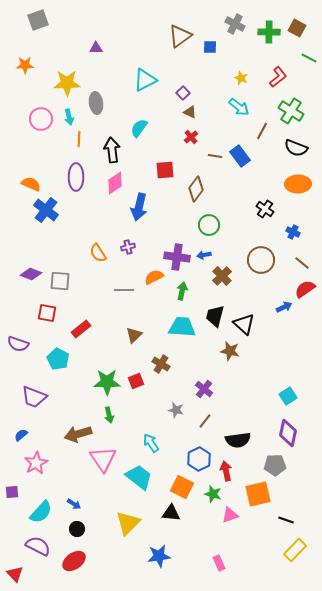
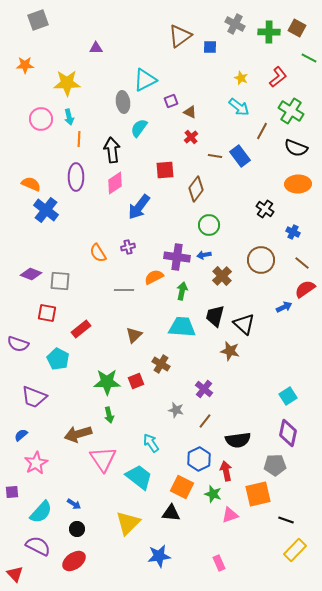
purple square at (183, 93): moved 12 px left, 8 px down; rotated 24 degrees clockwise
gray ellipse at (96, 103): moved 27 px right, 1 px up
blue arrow at (139, 207): rotated 24 degrees clockwise
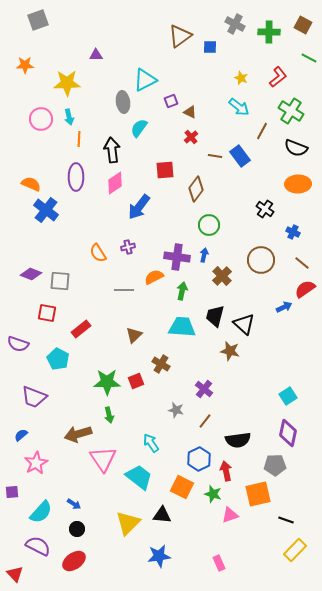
brown square at (297, 28): moved 6 px right, 3 px up
purple triangle at (96, 48): moved 7 px down
blue arrow at (204, 255): rotated 112 degrees clockwise
black triangle at (171, 513): moved 9 px left, 2 px down
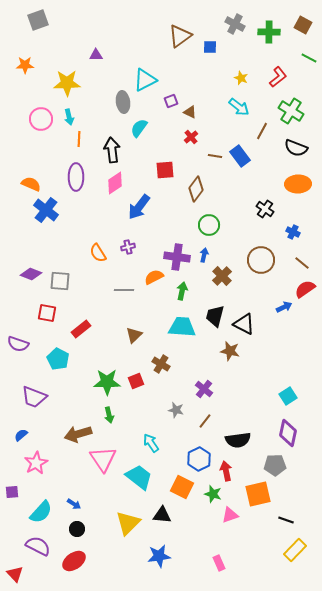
black triangle at (244, 324): rotated 15 degrees counterclockwise
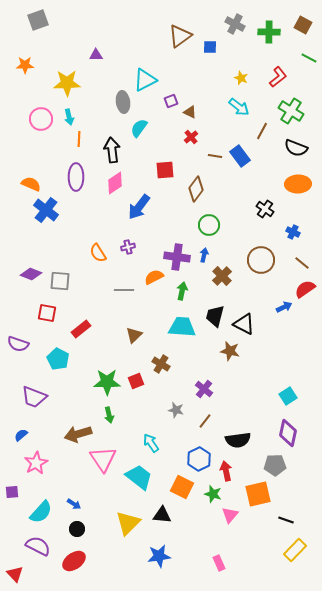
pink triangle at (230, 515): rotated 30 degrees counterclockwise
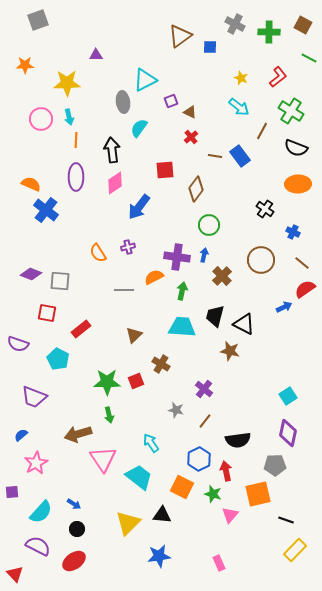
orange line at (79, 139): moved 3 px left, 1 px down
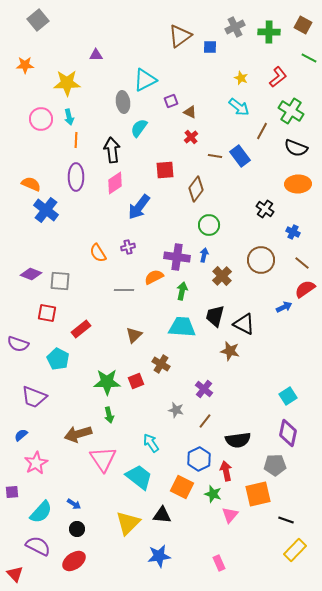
gray square at (38, 20): rotated 20 degrees counterclockwise
gray cross at (235, 24): moved 3 px down; rotated 36 degrees clockwise
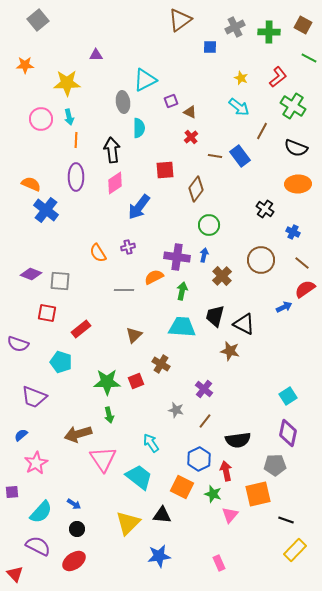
brown triangle at (180, 36): moved 16 px up
green cross at (291, 111): moved 2 px right, 5 px up
cyan semicircle at (139, 128): rotated 144 degrees clockwise
cyan pentagon at (58, 359): moved 3 px right, 3 px down; rotated 10 degrees counterclockwise
